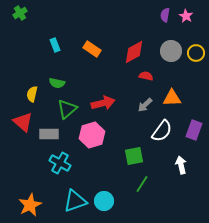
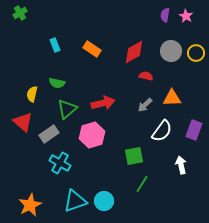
gray rectangle: rotated 36 degrees counterclockwise
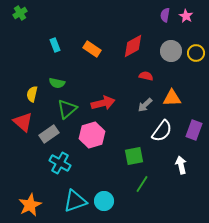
red diamond: moved 1 px left, 6 px up
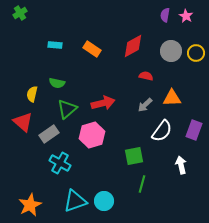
cyan rectangle: rotated 64 degrees counterclockwise
green line: rotated 18 degrees counterclockwise
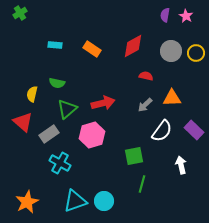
purple rectangle: rotated 66 degrees counterclockwise
orange star: moved 3 px left, 3 px up
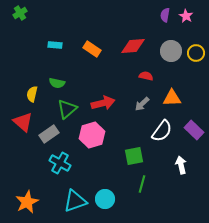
red diamond: rotated 25 degrees clockwise
gray arrow: moved 3 px left, 1 px up
cyan circle: moved 1 px right, 2 px up
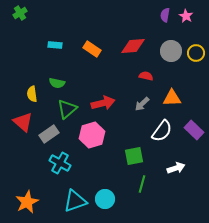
yellow semicircle: rotated 21 degrees counterclockwise
white arrow: moved 5 px left, 3 px down; rotated 84 degrees clockwise
